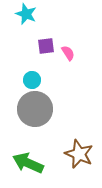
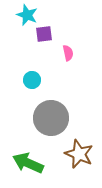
cyan star: moved 1 px right, 1 px down
purple square: moved 2 px left, 12 px up
pink semicircle: rotated 21 degrees clockwise
gray circle: moved 16 px right, 9 px down
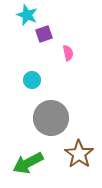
purple square: rotated 12 degrees counterclockwise
brown star: rotated 12 degrees clockwise
green arrow: rotated 52 degrees counterclockwise
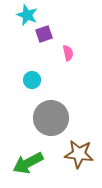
brown star: rotated 28 degrees counterclockwise
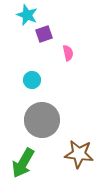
gray circle: moved 9 px left, 2 px down
green arrow: moved 5 px left; rotated 32 degrees counterclockwise
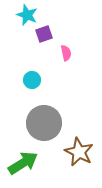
pink semicircle: moved 2 px left
gray circle: moved 2 px right, 3 px down
brown star: moved 2 px up; rotated 20 degrees clockwise
green arrow: rotated 152 degrees counterclockwise
